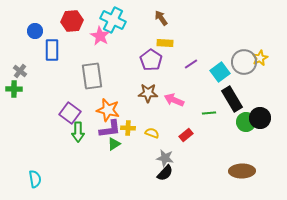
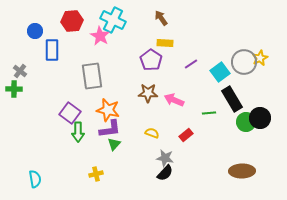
yellow cross: moved 32 px left, 46 px down; rotated 16 degrees counterclockwise
green triangle: rotated 16 degrees counterclockwise
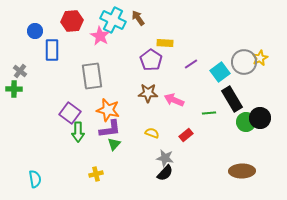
brown arrow: moved 23 px left
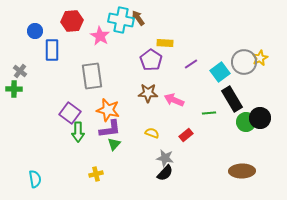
cyan cross: moved 8 px right; rotated 15 degrees counterclockwise
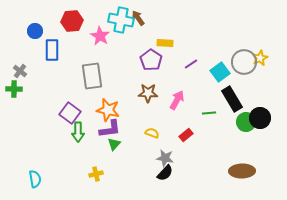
pink arrow: moved 3 px right; rotated 96 degrees clockwise
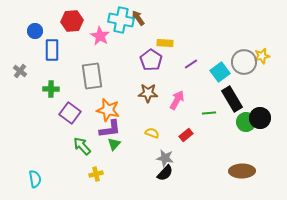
yellow star: moved 2 px right, 2 px up; rotated 14 degrees clockwise
green cross: moved 37 px right
green arrow: moved 4 px right, 14 px down; rotated 138 degrees clockwise
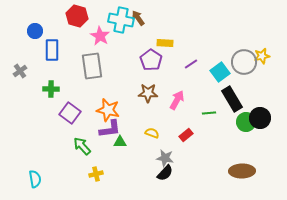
red hexagon: moved 5 px right, 5 px up; rotated 20 degrees clockwise
gray cross: rotated 16 degrees clockwise
gray rectangle: moved 10 px up
green triangle: moved 6 px right, 2 px up; rotated 48 degrees clockwise
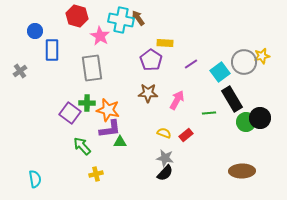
gray rectangle: moved 2 px down
green cross: moved 36 px right, 14 px down
yellow semicircle: moved 12 px right
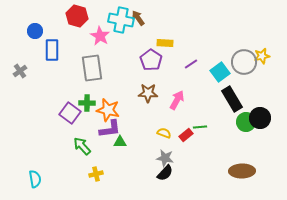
green line: moved 9 px left, 14 px down
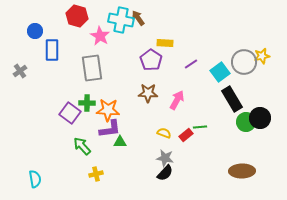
orange star: rotated 10 degrees counterclockwise
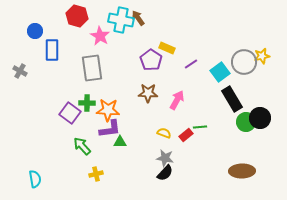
yellow rectangle: moved 2 px right, 5 px down; rotated 21 degrees clockwise
gray cross: rotated 24 degrees counterclockwise
